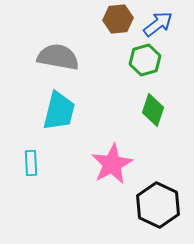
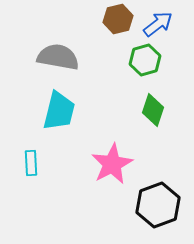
brown hexagon: rotated 8 degrees counterclockwise
black hexagon: rotated 15 degrees clockwise
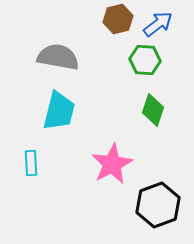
green hexagon: rotated 20 degrees clockwise
